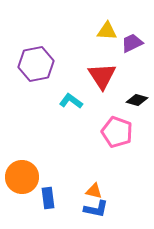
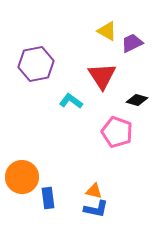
yellow triangle: rotated 25 degrees clockwise
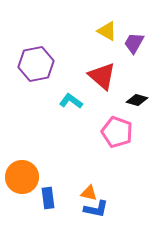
purple trapezoid: moved 2 px right; rotated 35 degrees counterclockwise
red triangle: rotated 16 degrees counterclockwise
orange triangle: moved 5 px left, 2 px down
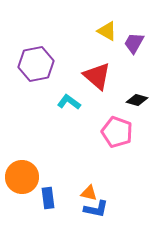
red triangle: moved 5 px left
cyan L-shape: moved 2 px left, 1 px down
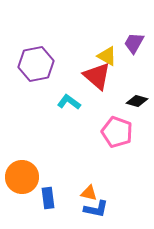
yellow triangle: moved 25 px down
black diamond: moved 1 px down
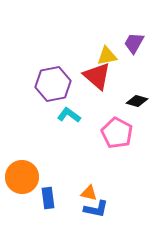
yellow triangle: rotated 40 degrees counterclockwise
purple hexagon: moved 17 px right, 20 px down
cyan L-shape: moved 13 px down
pink pentagon: moved 1 px down; rotated 8 degrees clockwise
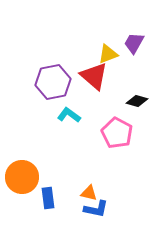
yellow triangle: moved 1 px right, 2 px up; rotated 10 degrees counterclockwise
red triangle: moved 3 px left
purple hexagon: moved 2 px up
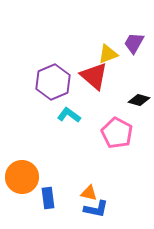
purple hexagon: rotated 12 degrees counterclockwise
black diamond: moved 2 px right, 1 px up
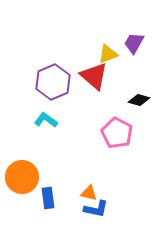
cyan L-shape: moved 23 px left, 5 px down
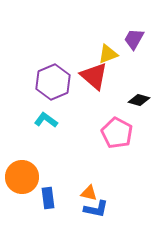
purple trapezoid: moved 4 px up
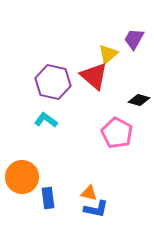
yellow triangle: rotated 20 degrees counterclockwise
purple hexagon: rotated 24 degrees counterclockwise
